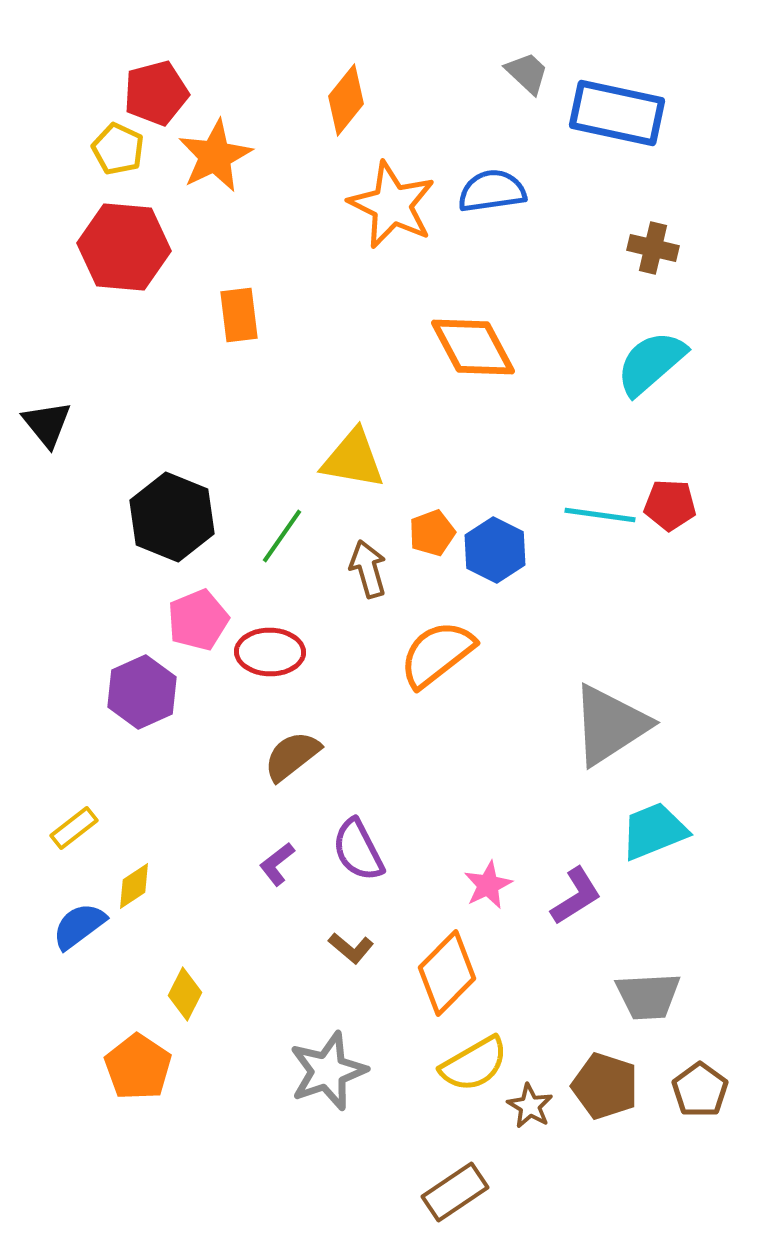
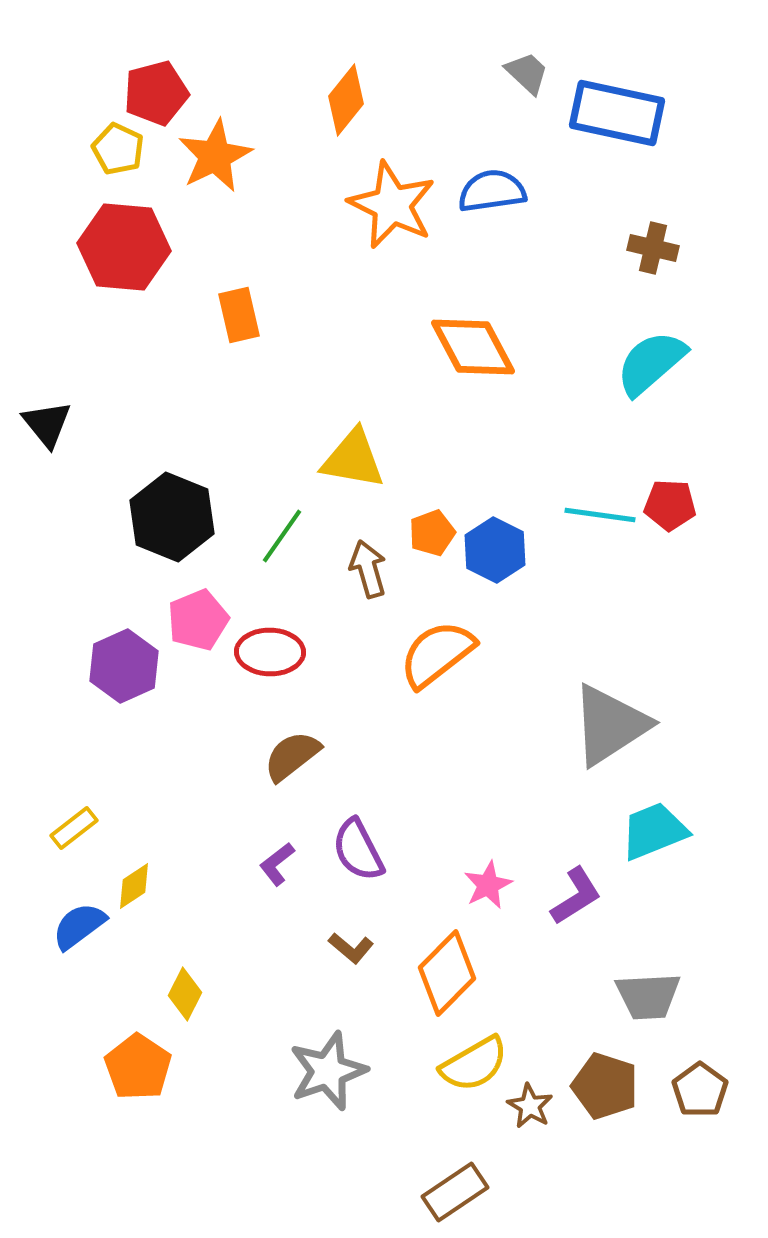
orange rectangle at (239, 315): rotated 6 degrees counterclockwise
purple hexagon at (142, 692): moved 18 px left, 26 px up
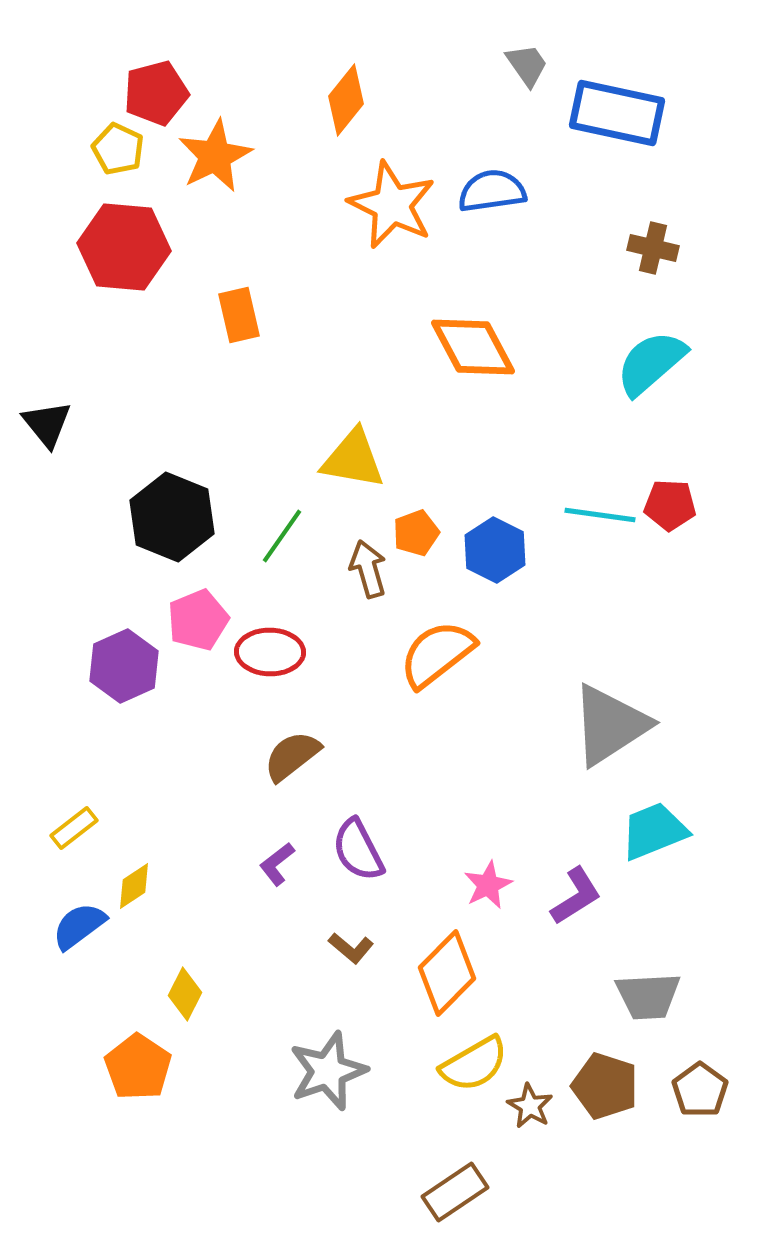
gray trapezoid at (527, 73): moved 8 px up; rotated 12 degrees clockwise
orange pentagon at (432, 533): moved 16 px left
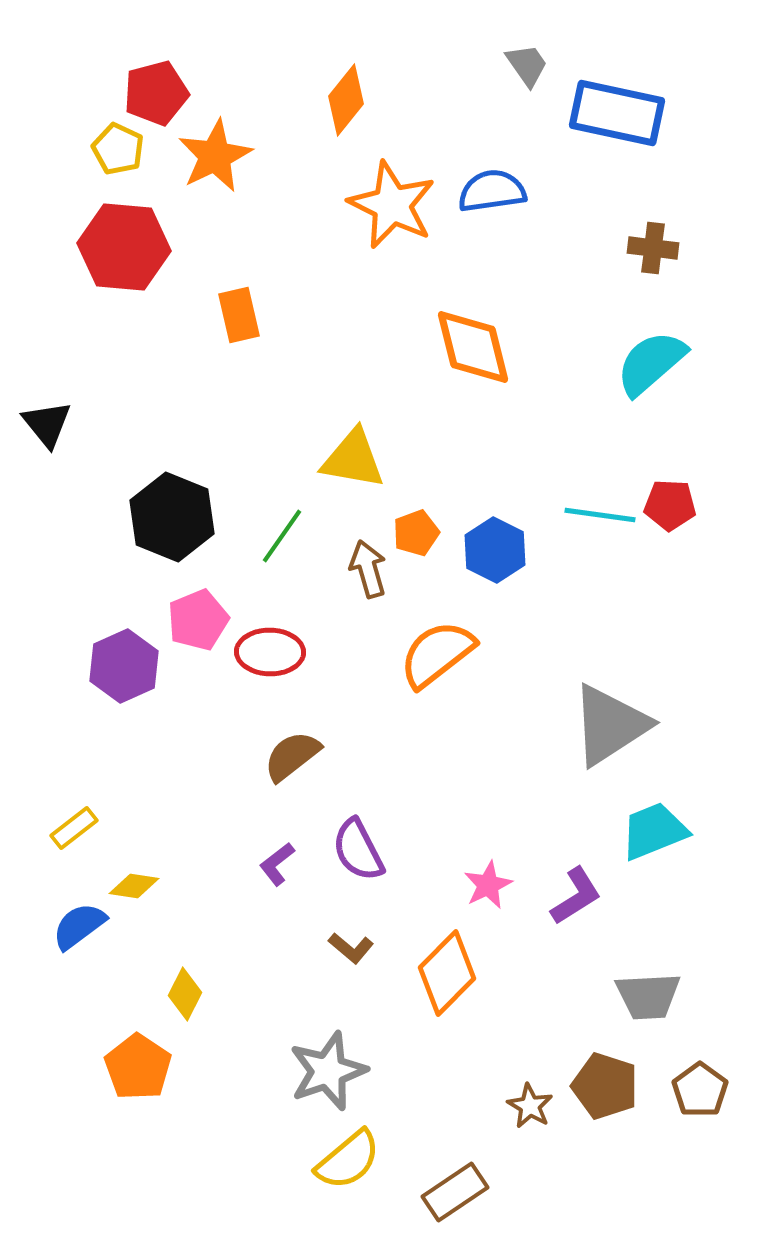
brown cross at (653, 248): rotated 6 degrees counterclockwise
orange diamond at (473, 347): rotated 14 degrees clockwise
yellow diamond at (134, 886): rotated 42 degrees clockwise
yellow semicircle at (474, 1064): moved 126 px left, 96 px down; rotated 10 degrees counterclockwise
